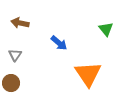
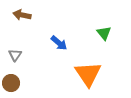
brown arrow: moved 2 px right, 8 px up
green triangle: moved 2 px left, 4 px down
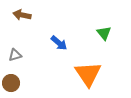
gray triangle: rotated 40 degrees clockwise
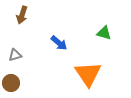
brown arrow: rotated 84 degrees counterclockwise
green triangle: rotated 35 degrees counterclockwise
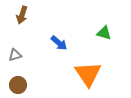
brown circle: moved 7 px right, 2 px down
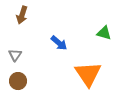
gray triangle: rotated 40 degrees counterclockwise
brown circle: moved 4 px up
